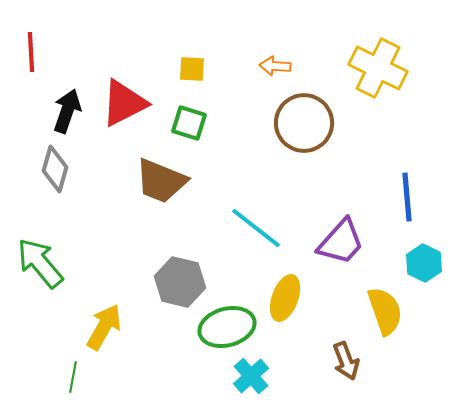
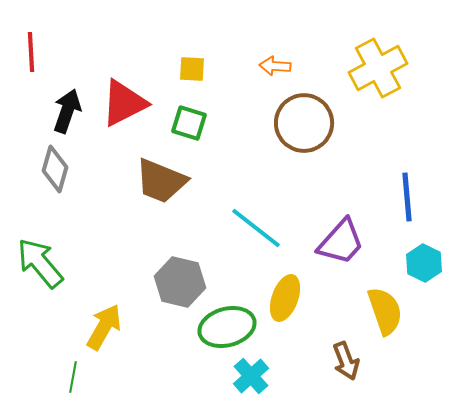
yellow cross: rotated 36 degrees clockwise
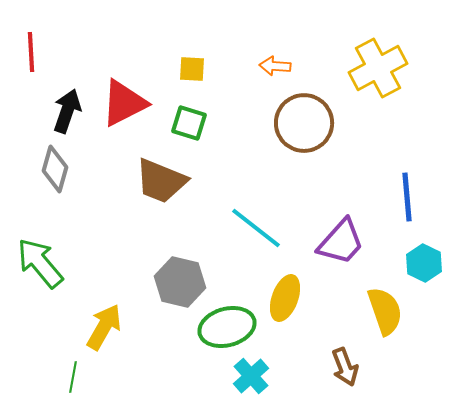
brown arrow: moved 1 px left, 6 px down
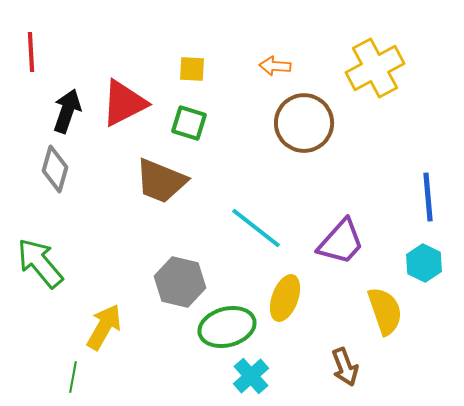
yellow cross: moved 3 px left
blue line: moved 21 px right
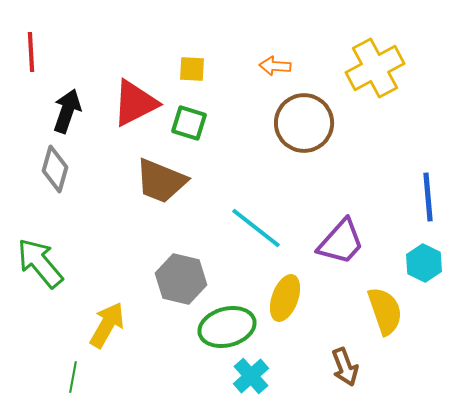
red triangle: moved 11 px right
gray hexagon: moved 1 px right, 3 px up
yellow arrow: moved 3 px right, 2 px up
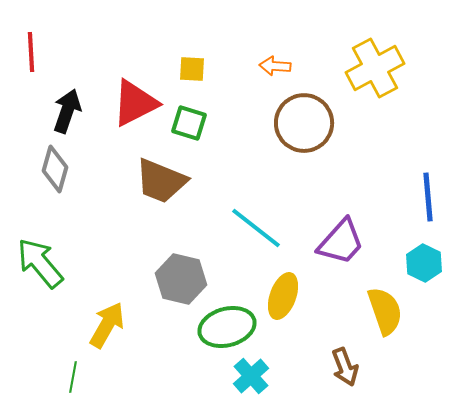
yellow ellipse: moved 2 px left, 2 px up
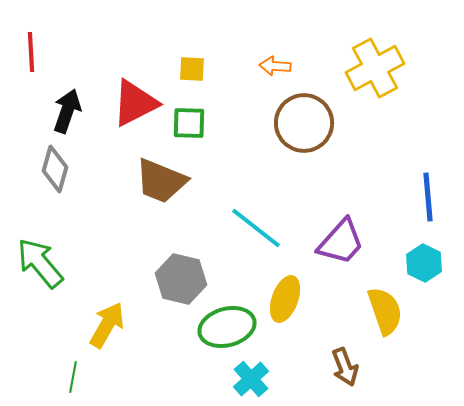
green square: rotated 15 degrees counterclockwise
yellow ellipse: moved 2 px right, 3 px down
cyan cross: moved 3 px down
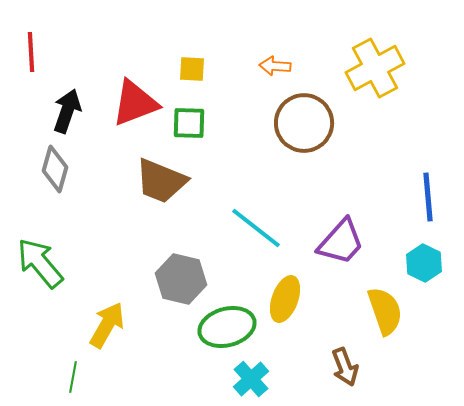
red triangle: rotated 6 degrees clockwise
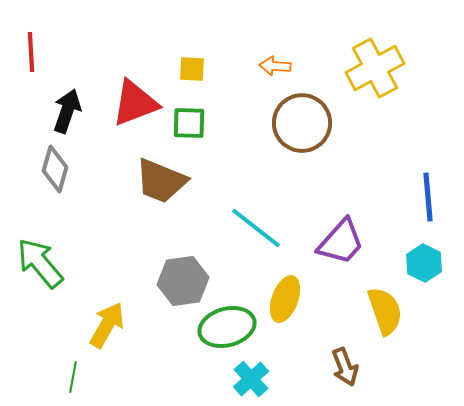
brown circle: moved 2 px left
gray hexagon: moved 2 px right, 2 px down; rotated 21 degrees counterclockwise
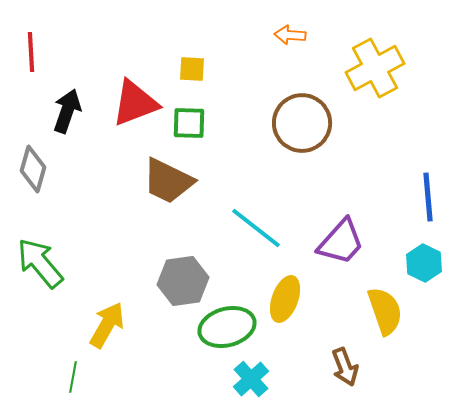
orange arrow: moved 15 px right, 31 px up
gray diamond: moved 22 px left
brown trapezoid: moved 7 px right; rotated 4 degrees clockwise
